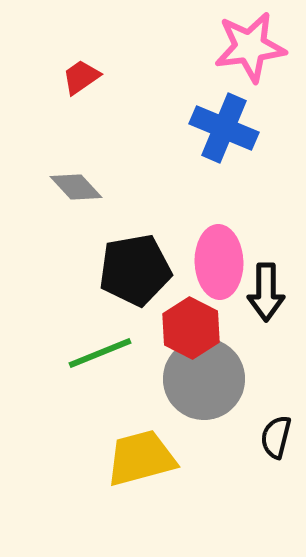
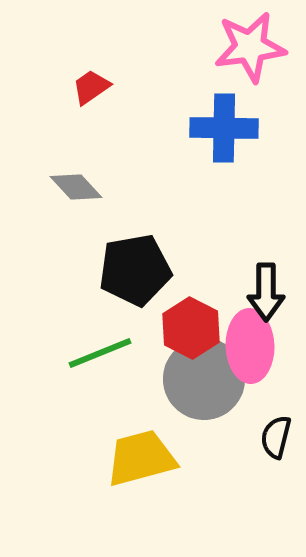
red trapezoid: moved 10 px right, 10 px down
blue cross: rotated 22 degrees counterclockwise
pink ellipse: moved 31 px right, 84 px down
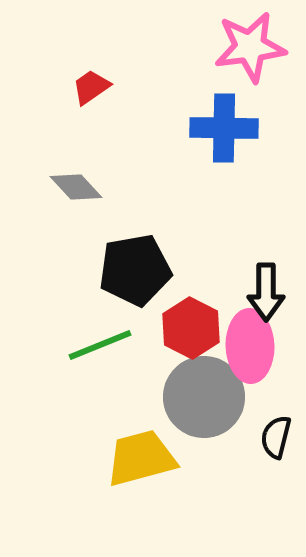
green line: moved 8 px up
gray circle: moved 18 px down
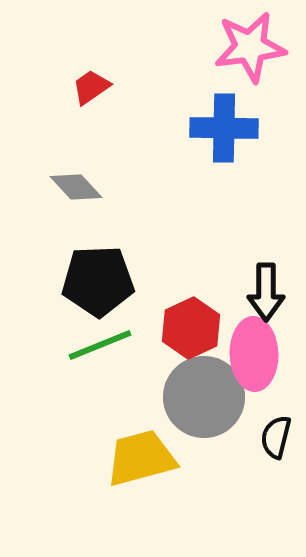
black pentagon: moved 37 px left, 11 px down; rotated 8 degrees clockwise
red hexagon: rotated 8 degrees clockwise
pink ellipse: moved 4 px right, 8 px down
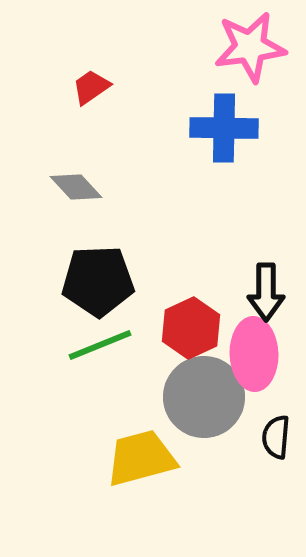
black semicircle: rotated 9 degrees counterclockwise
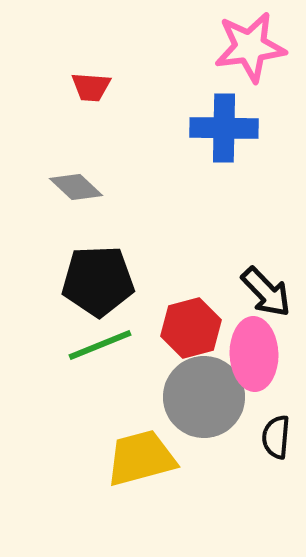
red trapezoid: rotated 141 degrees counterclockwise
gray diamond: rotated 4 degrees counterclockwise
black arrow: rotated 44 degrees counterclockwise
red hexagon: rotated 10 degrees clockwise
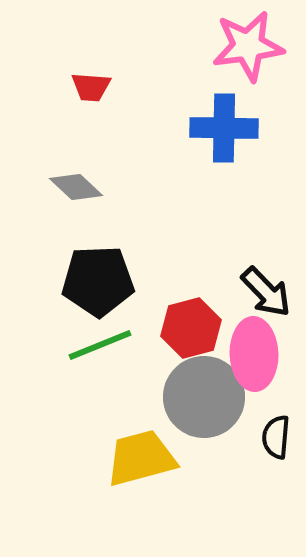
pink star: moved 2 px left, 1 px up
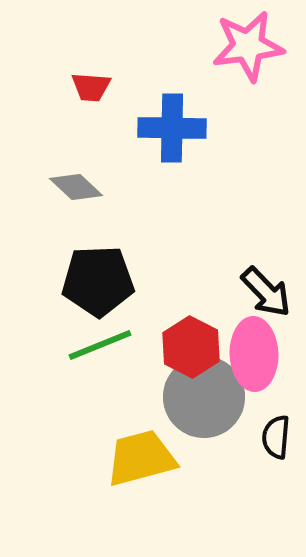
blue cross: moved 52 px left
red hexagon: moved 19 px down; rotated 18 degrees counterclockwise
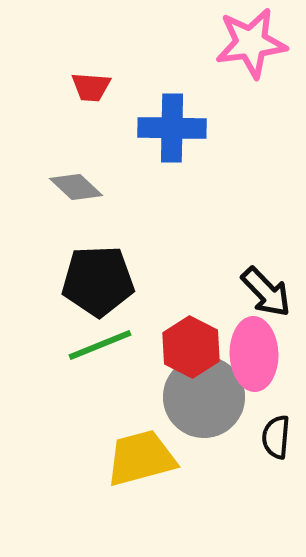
pink star: moved 3 px right, 3 px up
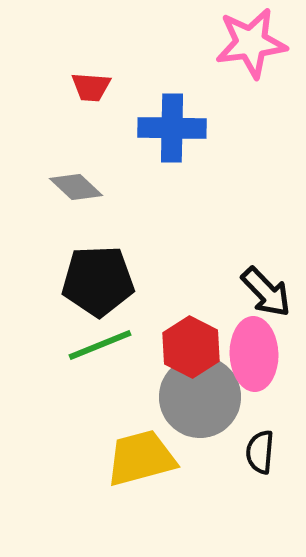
gray circle: moved 4 px left
black semicircle: moved 16 px left, 15 px down
